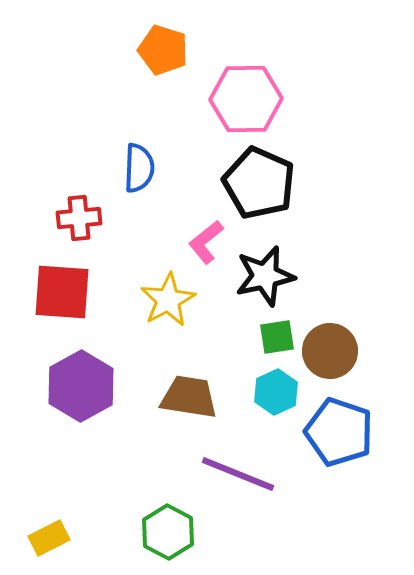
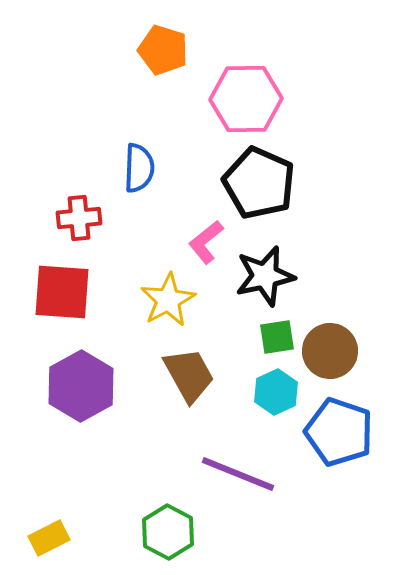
brown trapezoid: moved 22 px up; rotated 52 degrees clockwise
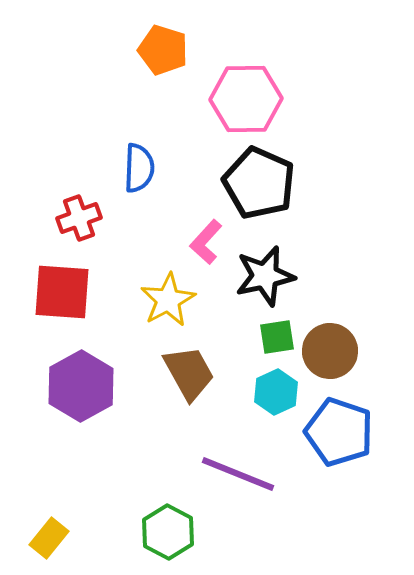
red cross: rotated 15 degrees counterclockwise
pink L-shape: rotated 9 degrees counterclockwise
brown trapezoid: moved 2 px up
yellow rectangle: rotated 24 degrees counterclockwise
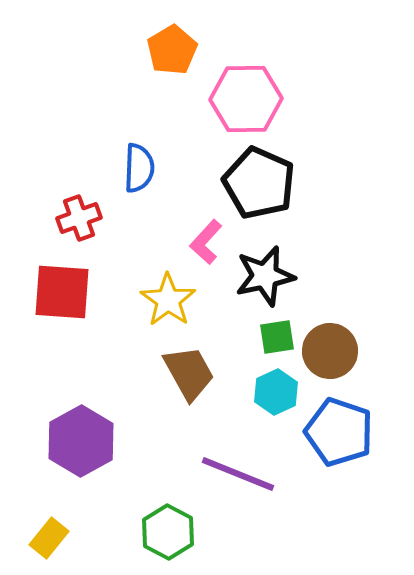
orange pentagon: moved 9 px right; rotated 24 degrees clockwise
yellow star: rotated 8 degrees counterclockwise
purple hexagon: moved 55 px down
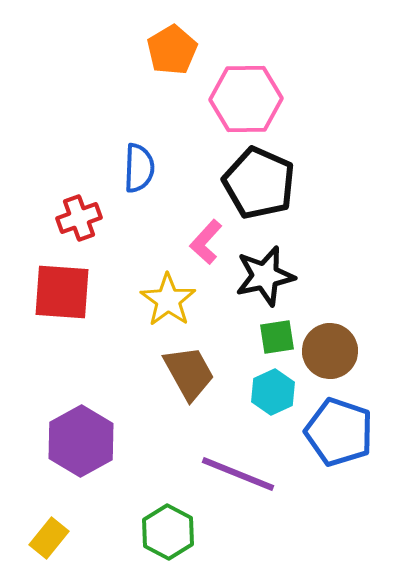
cyan hexagon: moved 3 px left
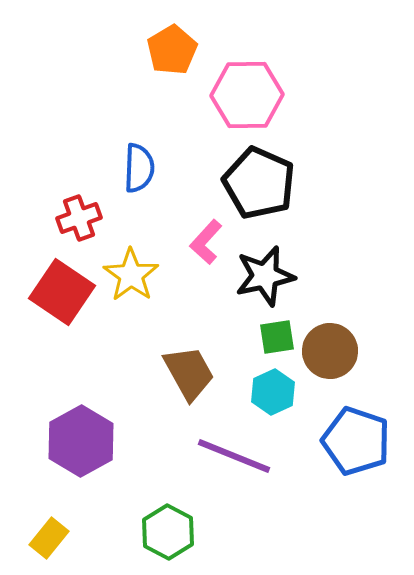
pink hexagon: moved 1 px right, 4 px up
red square: rotated 30 degrees clockwise
yellow star: moved 37 px left, 25 px up
blue pentagon: moved 17 px right, 9 px down
purple line: moved 4 px left, 18 px up
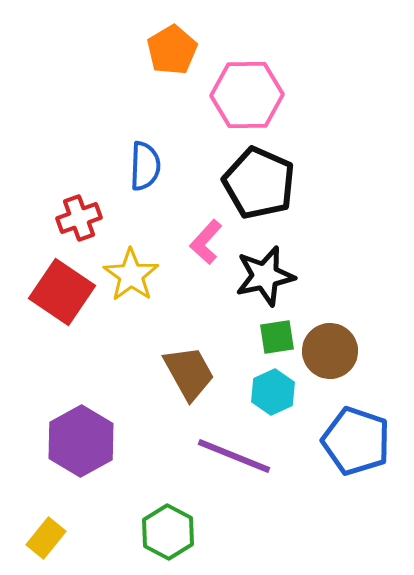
blue semicircle: moved 6 px right, 2 px up
yellow rectangle: moved 3 px left
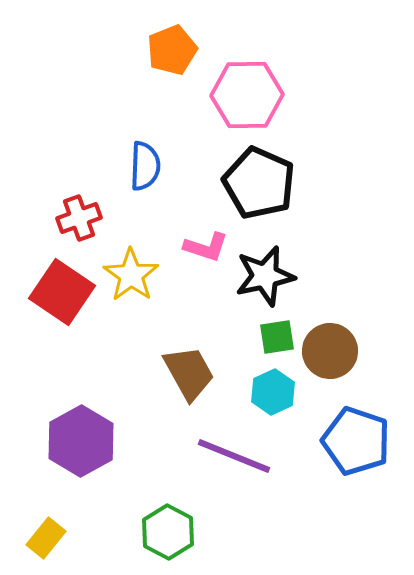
orange pentagon: rotated 9 degrees clockwise
pink L-shape: moved 5 px down; rotated 114 degrees counterclockwise
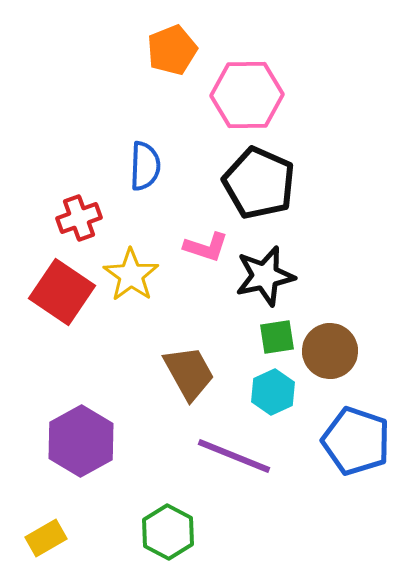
yellow rectangle: rotated 21 degrees clockwise
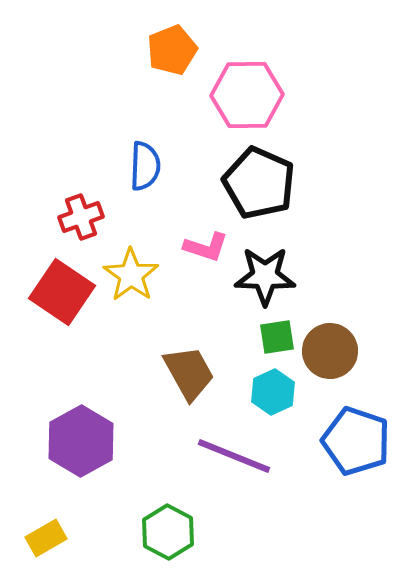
red cross: moved 2 px right, 1 px up
black star: rotated 14 degrees clockwise
